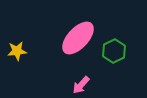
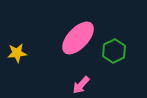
yellow star: moved 2 px down
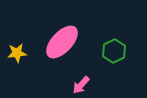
pink ellipse: moved 16 px left, 4 px down
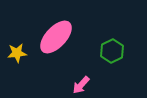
pink ellipse: moved 6 px left, 5 px up
green hexagon: moved 2 px left
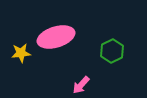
pink ellipse: rotated 30 degrees clockwise
yellow star: moved 4 px right
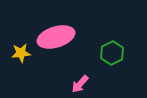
green hexagon: moved 2 px down
pink arrow: moved 1 px left, 1 px up
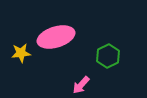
green hexagon: moved 4 px left, 3 px down
pink arrow: moved 1 px right, 1 px down
